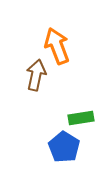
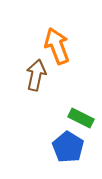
green rectangle: rotated 35 degrees clockwise
blue pentagon: moved 4 px right
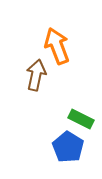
green rectangle: moved 1 px down
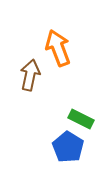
orange arrow: moved 1 px right, 2 px down
brown arrow: moved 6 px left
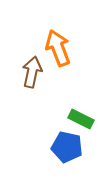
brown arrow: moved 2 px right, 3 px up
blue pentagon: moved 1 px left; rotated 20 degrees counterclockwise
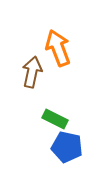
green rectangle: moved 26 px left
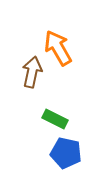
orange arrow: rotated 9 degrees counterclockwise
blue pentagon: moved 1 px left, 6 px down
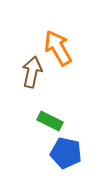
green rectangle: moved 5 px left, 2 px down
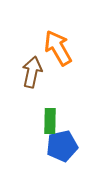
green rectangle: rotated 65 degrees clockwise
blue pentagon: moved 4 px left, 7 px up; rotated 24 degrees counterclockwise
